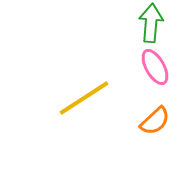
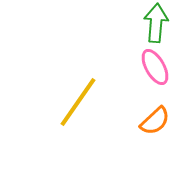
green arrow: moved 5 px right
yellow line: moved 6 px left, 4 px down; rotated 22 degrees counterclockwise
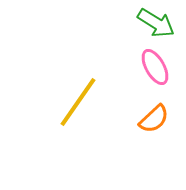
green arrow: rotated 117 degrees clockwise
orange semicircle: moved 1 px left, 2 px up
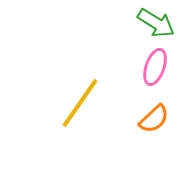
pink ellipse: rotated 48 degrees clockwise
yellow line: moved 2 px right, 1 px down
